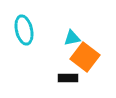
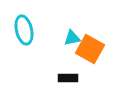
orange square: moved 5 px right, 8 px up; rotated 8 degrees counterclockwise
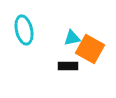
black rectangle: moved 12 px up
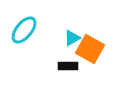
cyan ellipse: rotated 52 degrees clockwise
cyan triangle: rotated 18 degrees counterclockwise
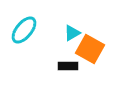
cyan triangle: moved 5 px up
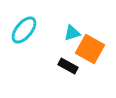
cyan triangle: rotated 12 degrees clockwise
black rectangle: rotated 30 degrees clockwise
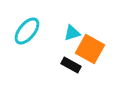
cyan ellipse: moved 3 px right, 1 px down
black rectangle: moved 3 px right, 1 px up
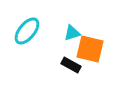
orange square: rotated 16 degrees counterclockwise
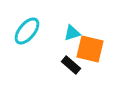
black rectangle: rotated 12 degrees clockwise
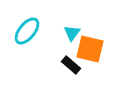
cyan triangle: rotated 36 degrees counterclockwise
